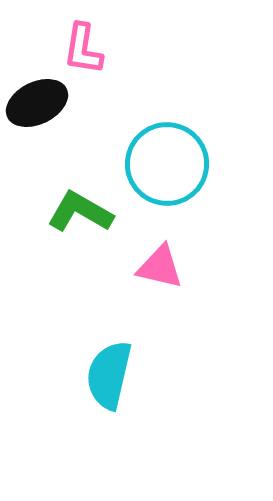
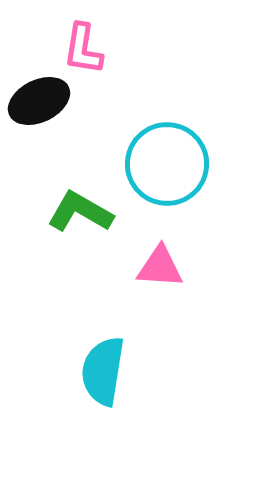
black ellipse: moved 2 px right, 2 px up
pink triangle: rotated 9 degrees counterclockwise
cyan semicircle: moved 6 px left, 4 px up; rotated 4 degrees counterclockwise
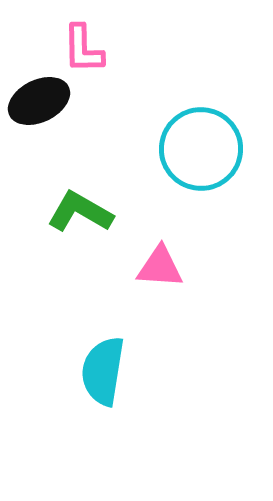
pink L-shape: rotated 10 degrees counterclockwise
cyan circle: moved 34 px right, 15 px up
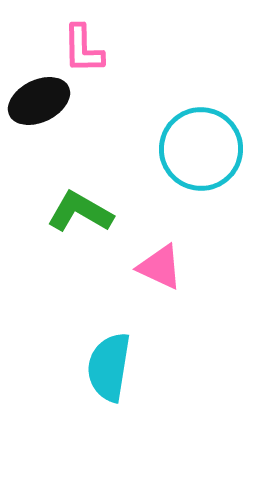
pink triangle: rotated 21 degrees clockwise
cyan semicircle: moved 6 px right, 4 px up
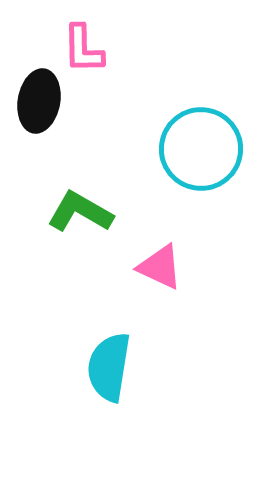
black ellipse: rotated 54 degrees counterclockwise
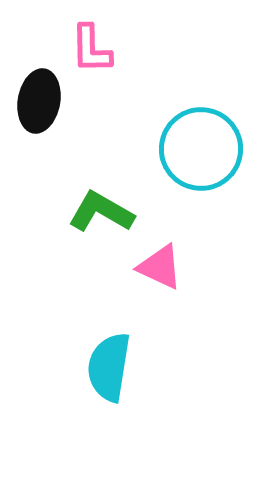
pink L-shape: moved 8 px right
green L-shape: moved 21 px right
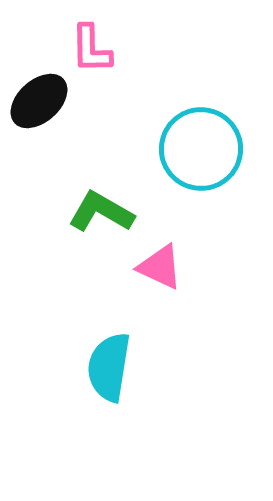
black ellipse: rotated 38 degrees clockwise
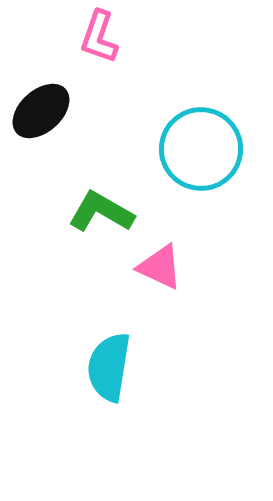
pink L-shape: moved 8 px right, 12 px up; rotated 20 degrees clockwise
black ellipse: moved 2 px right, 10 px down
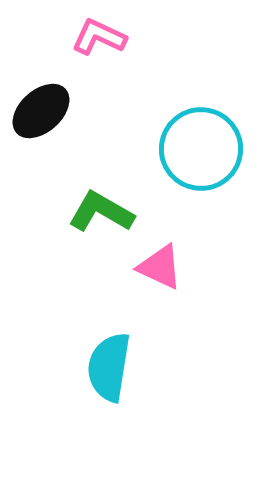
pink L-shape: rotated 96 degrees clockwise
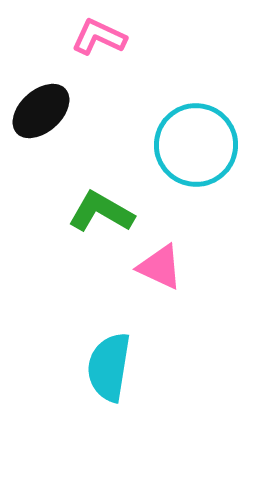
cyan circle: moved 5 px left, 4 px up
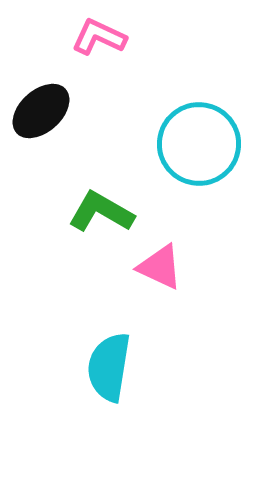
cyan circle: moved 3 px right, 1 px up
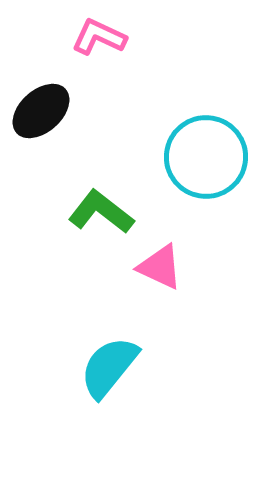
cyan circle: moved 7 px right, 13 px down
green L-shape: rotated 8 degrees clockwise
cyan semicircle: rotated 30 degrees clockwise
